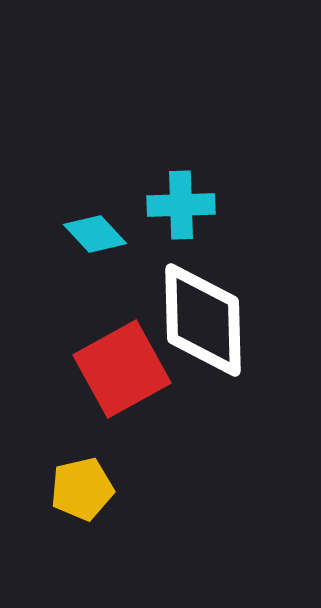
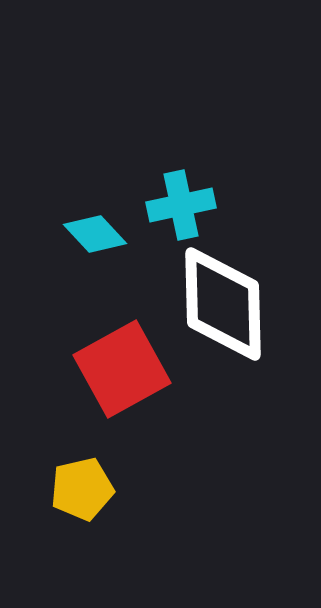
cyan cross: rotated 10 degrees counterclockwise
white diamond: moved 20 px right, 16 px up
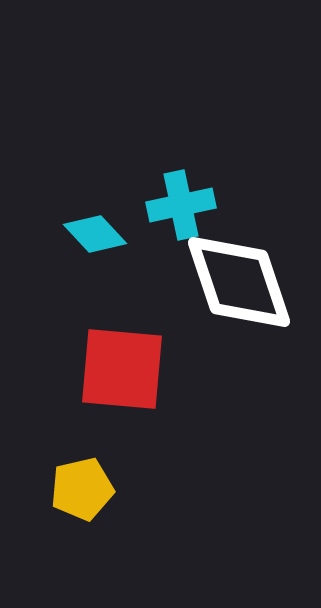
white diamond: moved 16 px right, 22 px up; rotated 17 degrees counterclockwise
red square: rotated 34 degrees clockwise
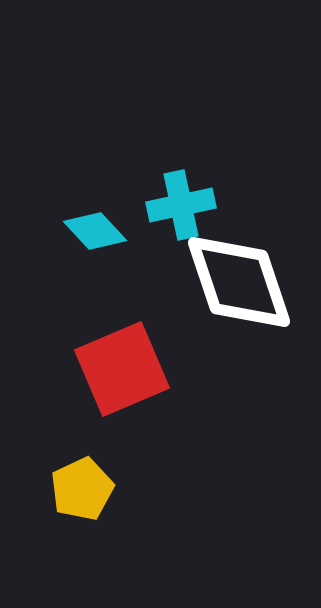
cyan diamond: moved 3 px up
red square: rotated 28 degrees counterclockwise
yellow pentagon: rotated 12 degrees counterclockwise
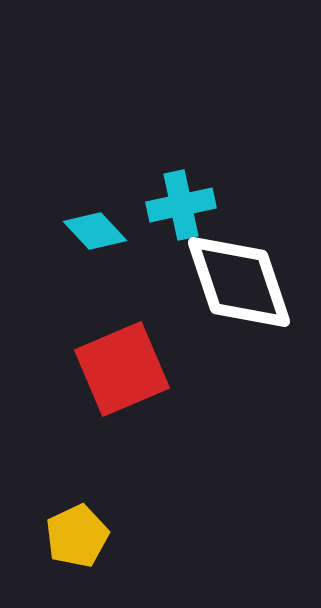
yellow pentagon: moved 5 px left, 47 px down
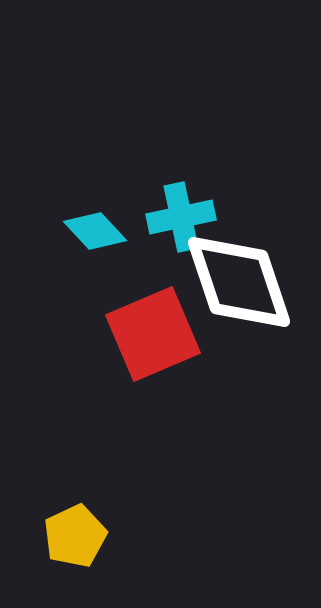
cyan cross: moved 12 px down
red square: moved 31 px right, 35 px up
yellow pentagon: moved 2 px left
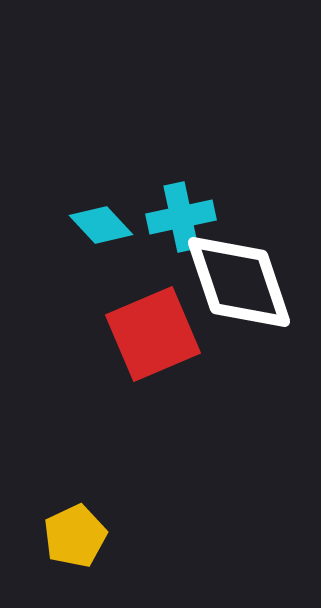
cyan diamond: moved 6 px right, 6 px up
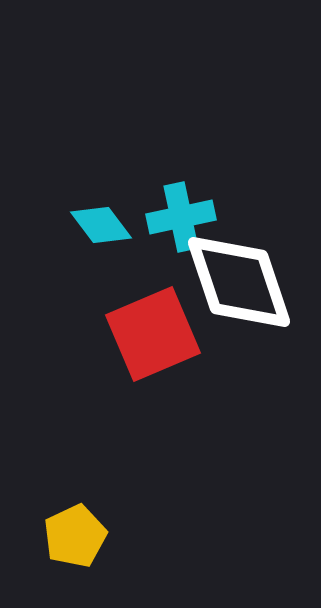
cyan diamond: rotated 6 degrees clockwise
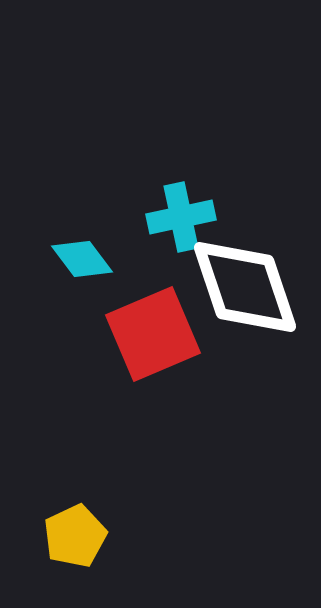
cyan diamond: moved 19 px left, 34 px down
white diamond: moved 6 px right, 5 px down
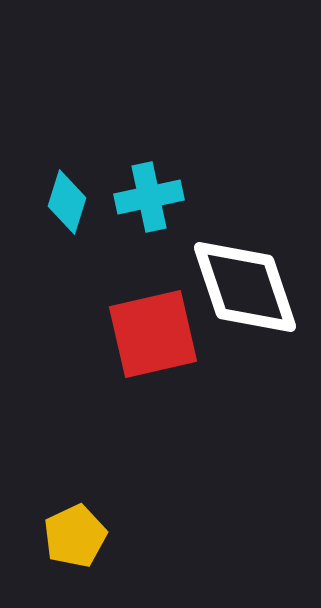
cyan cross: moved 32 px left, 20 px up
cyan diamond: moved 15 px left, 57 px up; rotated 54 degrees clockwise
red square: rotated 10 degrees clockwise
